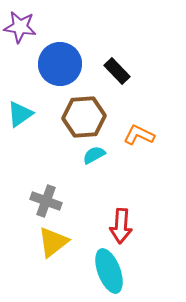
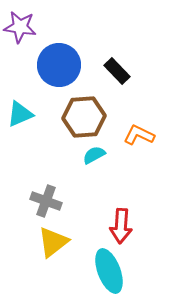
blue circle: moved 1 px left, 1 px down
cyan triangle: rotated 12 degrees clockwise
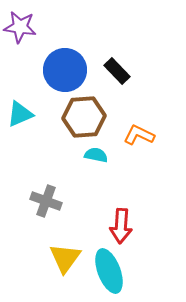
blue circle: moved 6 px right, 5 px down
cyan semicircle: moved 2 px right; rotated 40 degrees clockwise
yellow triangle: moved 12 px right, 16 px down; rotated 16 degrees counterclockwise
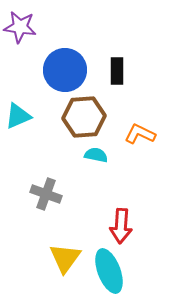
black rectangle: rotated 44 degrees clockwise
cyan triangle: moved 2 px left, 2 px down
orange L-shape: moved 1 px right, 1 px up
gray cross: moved 7 px up
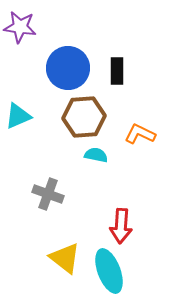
blue circle: moved 3 px right, 2 px up
gray cross: moved 2 px right
yellow triangle: rotated 28 degrees counterclockwise
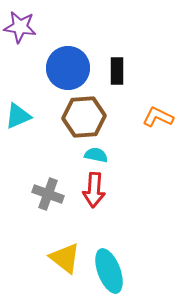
orange L-shape: moved 18 px right, 17 px up
red arrow: moved 27 px left, 36 px up
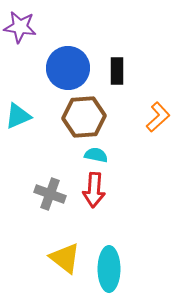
orange L-shape: rotated 112 degrees clockwise
gray cross: moved 2 px right
cyan ellipse: moved 2 px up; rotated 21 degrees clockwise
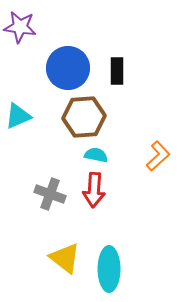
orange L-shape: moved 39 px down
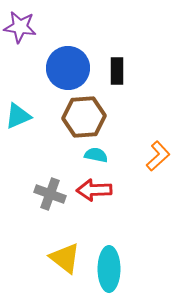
red arrow: rotated 84 degrees clockwise
